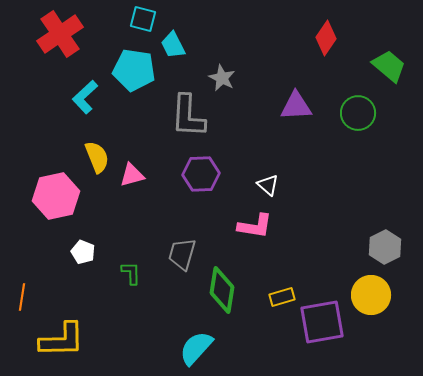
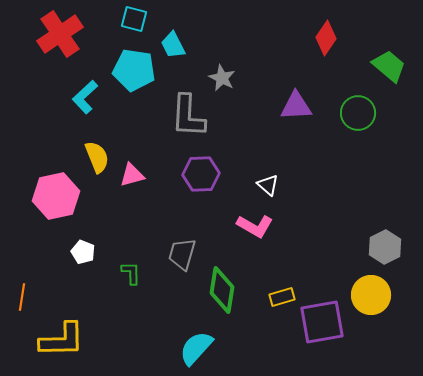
cyan square: moved 9 px left
pink L-shape: rotated 21 degrees clockwise
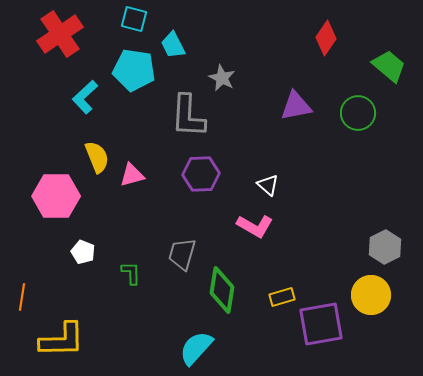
purple triangle: rotated 8 degrees counterclockwise
pink hexagon: rotated 12 degrees clockwise
purple square: moved 1 px left, 2 px down
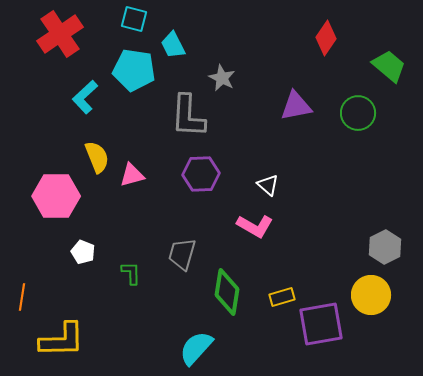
green diamond: moved 5 px right, 2 px down
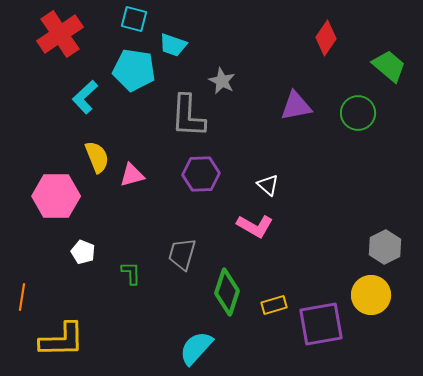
cyan trapezoid: rotated 44 degrees counterclockwise
gray star: moved 3 px down
green diamond: rotated 9 degrees clockwise
yellow rectangle: moved 8 px left, 8 px down
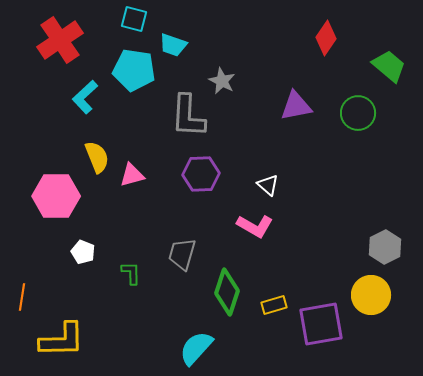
red cross: moved 6 px down
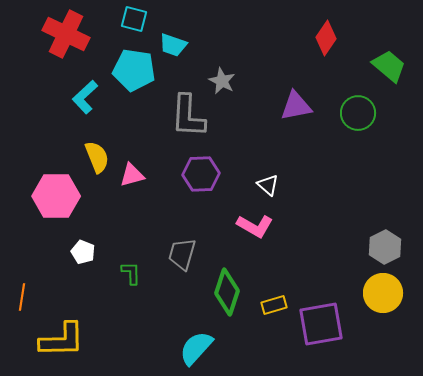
red cross: moved 6 px right, 6 px up; rotated 30 degrees counterclockwise
yellow circle: moved 12 px right, 2 px up
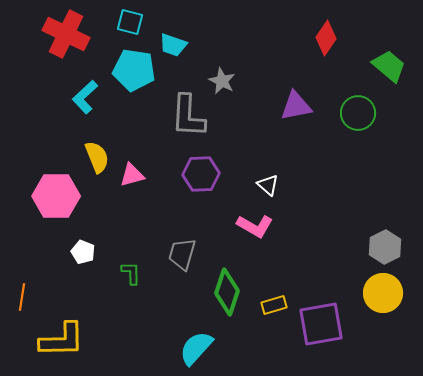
cyan square: moved 4 px left, 3 px down
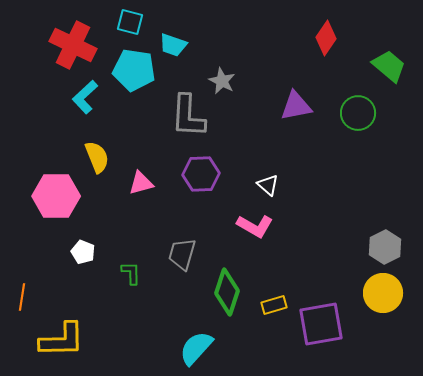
red cross: moved 7 px right, 11 px down
pink triangle: moved 9 px right, 8 px down
